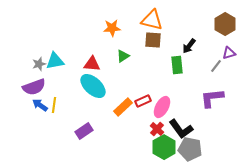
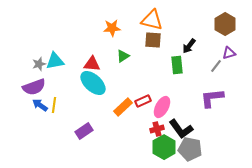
cyan ellipse: moved 3 px up
red cross: rotated 32 degrees clockwise
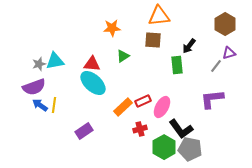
orange triangle: moved 7 px right, 4 px up; rotated 20 degrees counterclockwise
purple L-shape: moved 1 px down
red cross: moved 17 px left
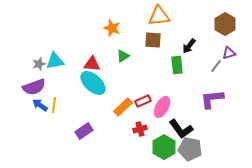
orange star: rotated 24 degrees clockwise
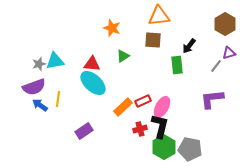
yellow line: moved 4 px right, 6 px up
black L-shape: moved 21 px left, 3 px up; rotated 130 degrees counterclockwise
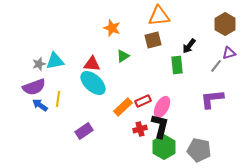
brown square: rotated 18 degrees counterclockwise
gray pentagon: moved 9 px right, 1 px down
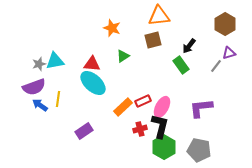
green rectangle: moved 4 px right; rotated 30 degrees counterclockwise
purple L-shape: moved 11 px left, 9 px down
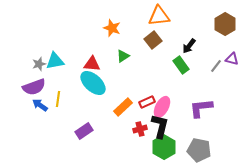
brown square: rotated 24 degrees counterclockwise
purple triangle: moved 3 px right, 6 px down; rotated 32 degrees clockwise
red rectangle: moved 4 px right, 1 px down
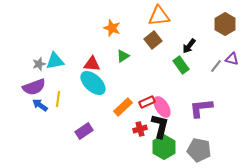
pink ellipse: rotated 60 degrees counterclockwise
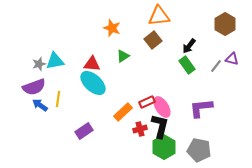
green rectangle: moved 6 px right
orange rectangle: moved 5 px down
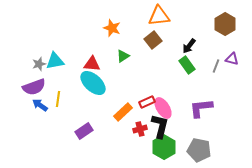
gray line: rotated 16 degrees counterclockwise
pink ellipse: moved 1 px right, 1 px down
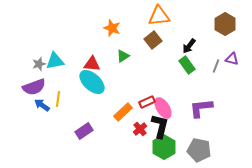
cyan ellipse: moved 1 px left, 1 px up
blue arrow: moved 2 px right
red cross: rotated 24 degrees counterclockwise
